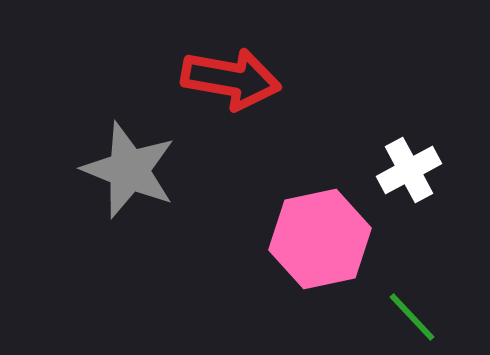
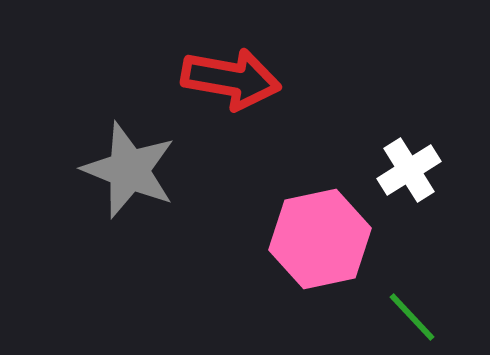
white cross: rotated 4 degrees counterclockwise
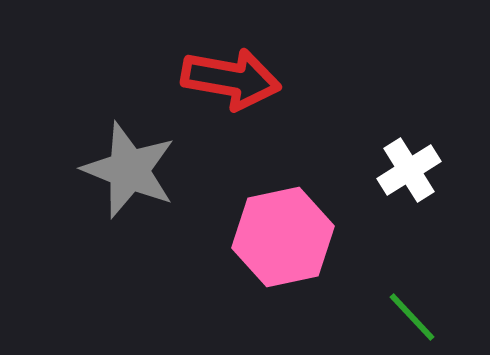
pink hexagon: moved 37 px left, 2 px up
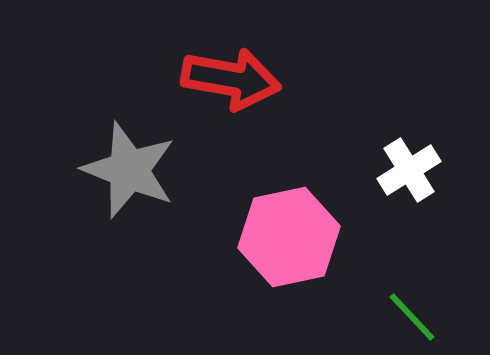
pink hexagon: moved 6 px right
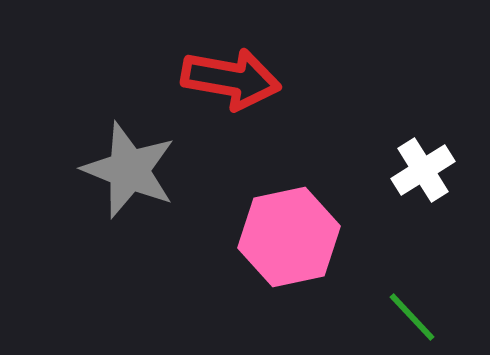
white cross: moved 14 px right
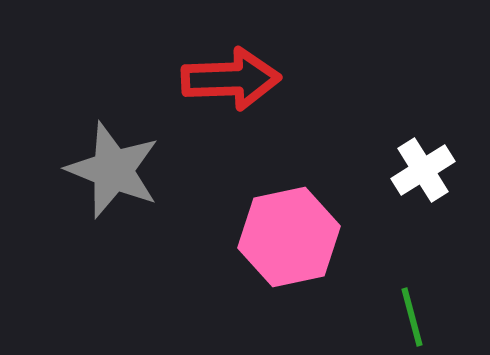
red arrow: rotated 12 degrees counterclockwise
gray star: moved 16 px left
green line: rotated 28 degrees clockwise
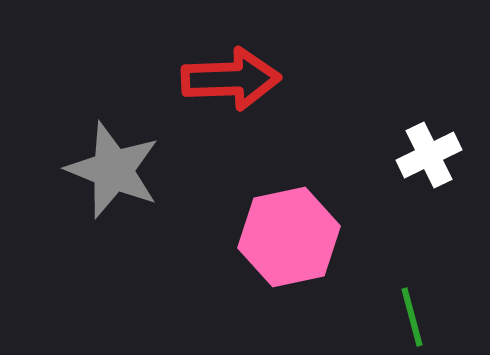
white cross: moved 6 px right, 15 px up; rotated 6 degrees clockwise
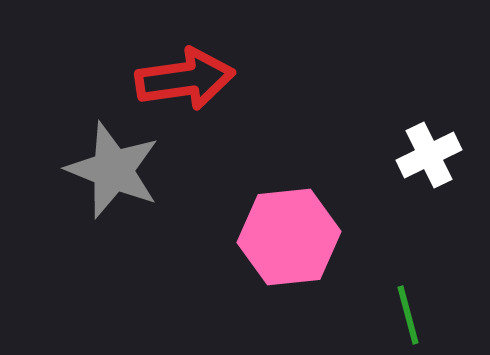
red arrow: moved 46 px left; rotated 6 degrees counterclockwise
pink hexagon: rotated 6 degrees clockwise
green line: moved 4 px left, 2 px up
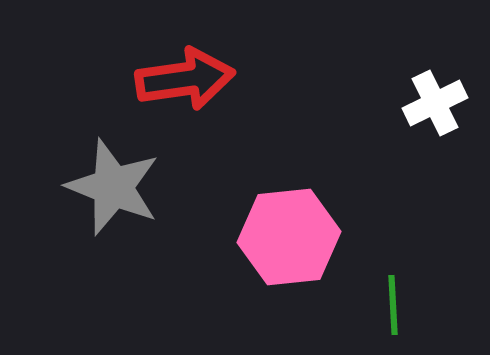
white cross: moved 6 px right, 52 px up
gray star: moved 17 px down
green line: moved 15 px left, 10 px up; rotated 12 degrees clockwise
